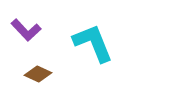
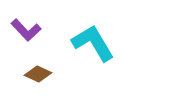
cyan L-shape: rotated 9 degrees counterclockwise
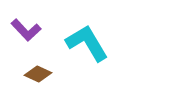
cyan L-shape: moved 6 px left
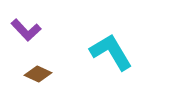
cyan L-shape: moved 24 px right, 9 px down
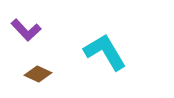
cyan L-shape: moved 6 px left
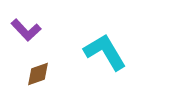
brown diamond: rotated 44 degrees counterclockwise
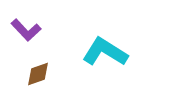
cyan L-shape: rotated 27 degrees counterclockwise
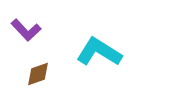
cyan L-shape: moved 6 px left
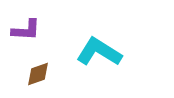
purple L-shape: rotated 44 degrees counterclockwise
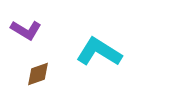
purple L-shape: rotated 28 degrees clockwise
